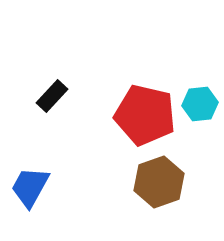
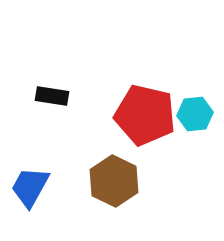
black rectangle: rotated 56 degrees clockwise
cyan hexagon: moved 5 px left, 10 px down
brown hexagon: moved 45 px left, 1 px up; rotated 15 degrees counterclockwise
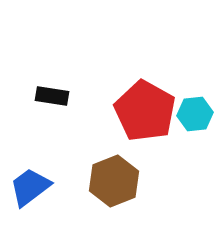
red pentagon: moved 4 px up; rotated 16 degrees clockwise
brown hexagon: rotated 12 degrees clockwise
blue trapezoid: rotated 24 degrees clockwise
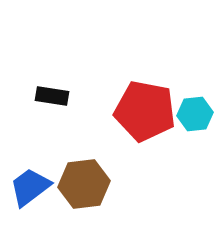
red pentagon: rotated 18 degrees counterclockwise
brown hexagon: moved 30 px left, 3 px down; rotated 15 degrees clockwise
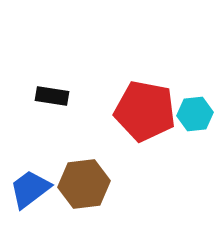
blue trapezoid: moved 2 px down
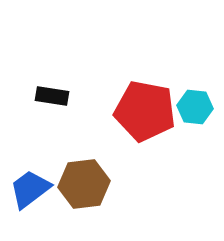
cyan hexagon: moved 7 px up; rotated 12 degrees clockwise
